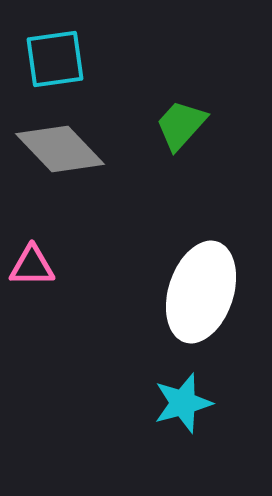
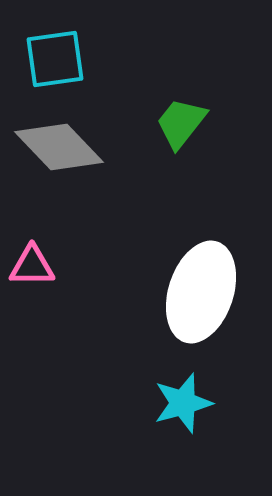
green trapezoid: moved 2 px up; rotated 4 degrees counterclockwise
gray diamond: moved 1 px left, 2 px up
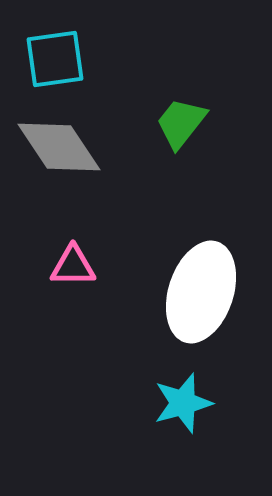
gray diamond: rotated 10 degrees clockwise
pink triangle: moved 41 px right
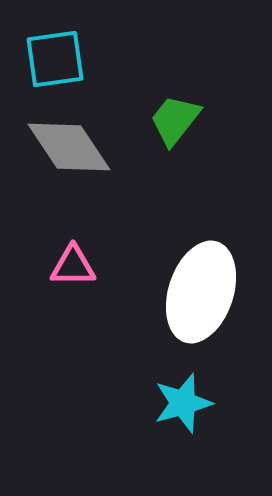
green trapezoid: moved 6 px left, 3 px up
gray diamond: moved 10 px right
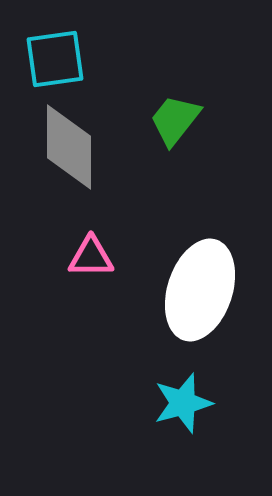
gray diamond: rotated 34 degrees clockwise
pink triangle: moved 18 px right, 9 px up
white ellipse: moved 1 px left, 2 px up
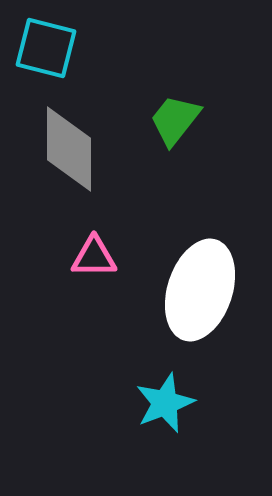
cyan square: moved 9 px left, 11 px up; rotated 22 degrees clockwise
gray diamond: moved 2 px down
pink triangle: moved 3 px right
cyan star: moved 18 px left; rotated 6 degrees counterclockwise
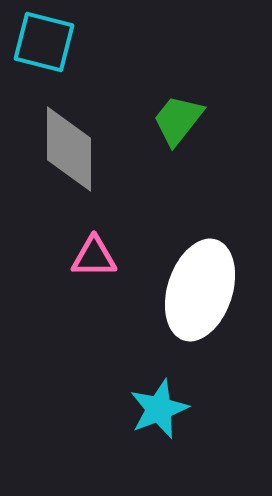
cyan square: moved 2 px left, 6 px up
green trapezoid: moved 3 px right
cyan star: moved 6 px left, 6 px down
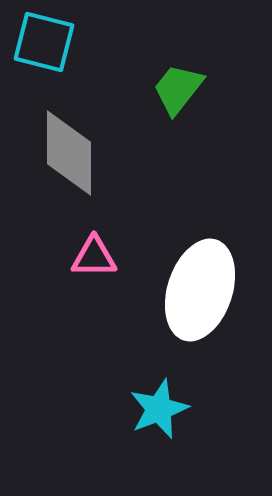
green trapezoid: moved 31 px up
gray diamond: moved 4 px down
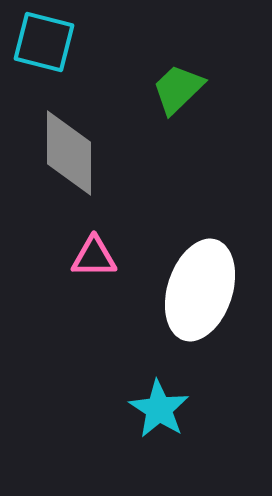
green trapezoid: rotated 8 degrees clockwise
cyan star: rotated 18 degrees counterclockwise
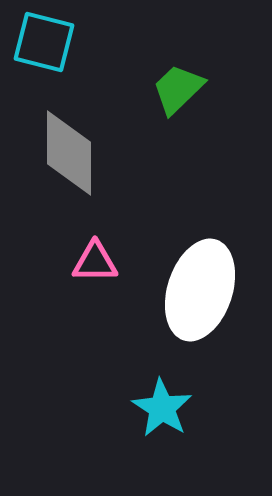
pink triangle: moved 1 px right, 5 px down
cyan star: moved 3 px right, 1 px up
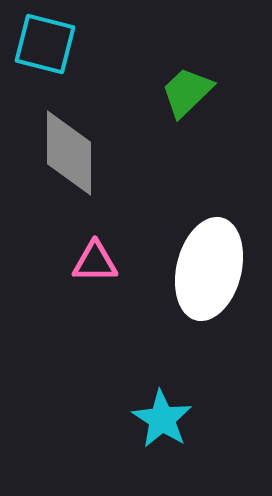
cyan square: moved 1 px right, 2 px down
green trapezoid: moved 9 px right, 3 px down
white ellipse: moved 9 px right, 21 px up; rotated 4 degrees counterclockwise
cyan star: moved 11 px down
